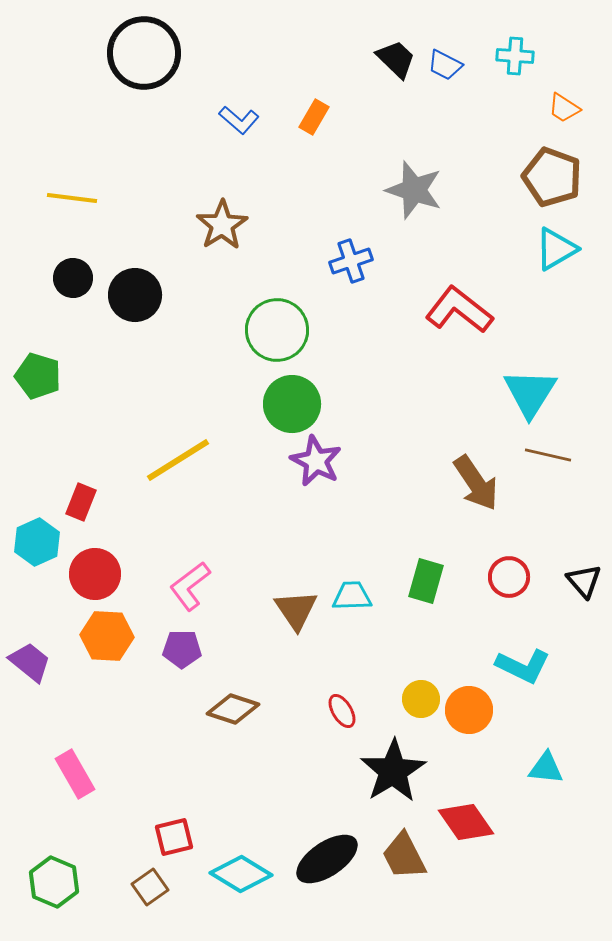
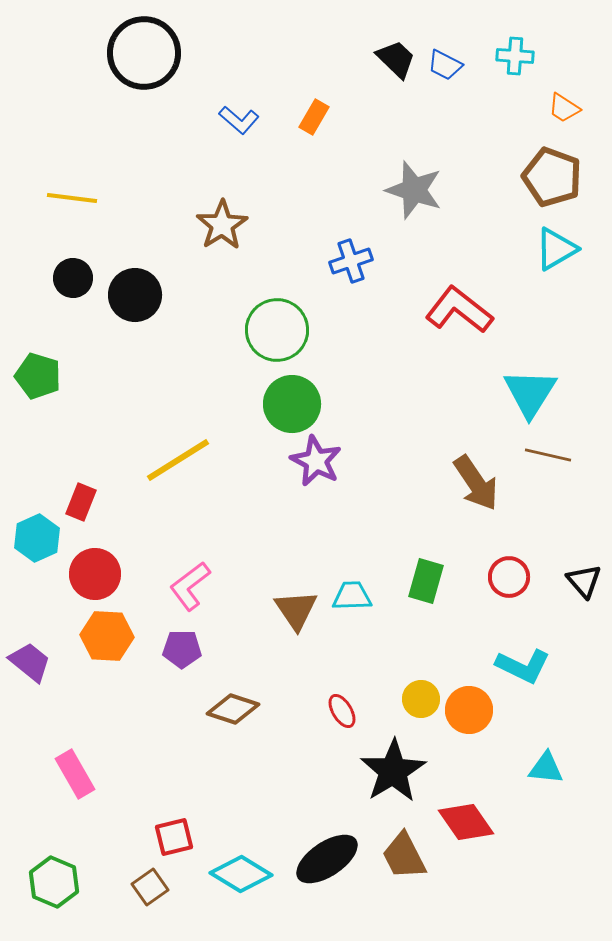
cyan hexagon at (37, 542): moved 4 px up
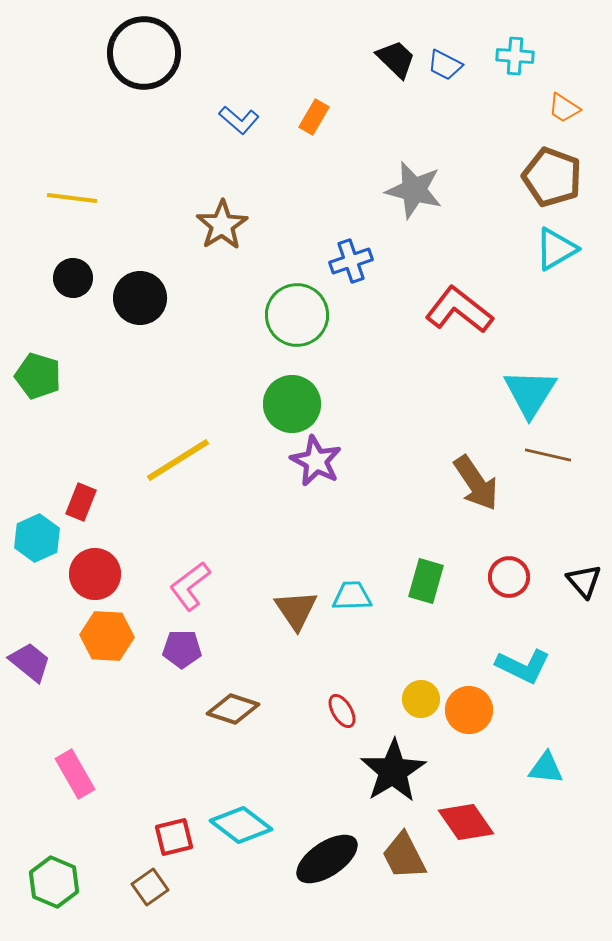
gray star at (414, 190): rotated 4 degrees counterclockwise
black circle at (135, 295): moved 5 px right, 3 px down
green circle at (277, 330): moved 20 px right, 15 px up
cyan diamond at (241, 874): moved 49 px up; rotated 6 degrees clockwise
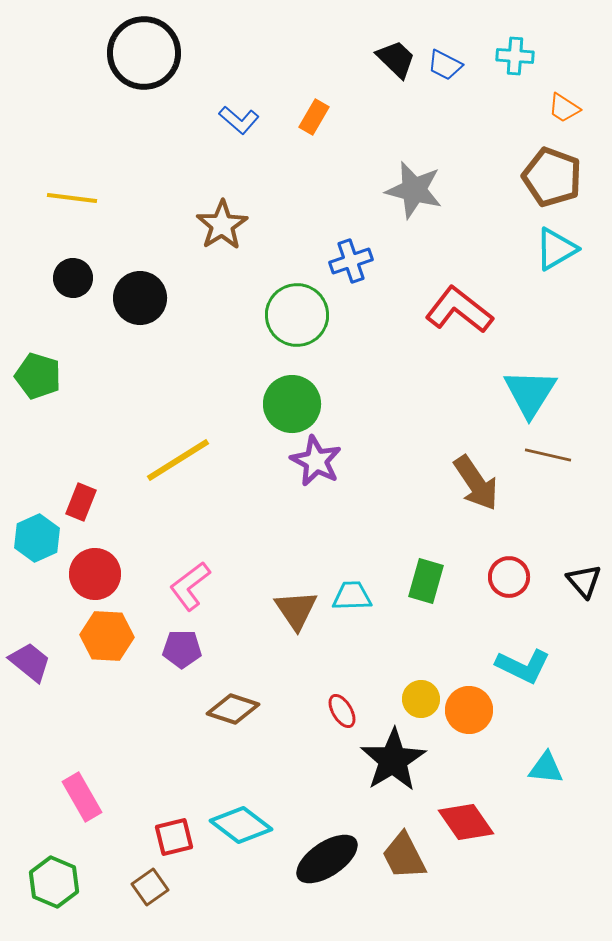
black star at (393, 771): moved 11 px up
pink rectangle at (75, 774): moved 7 px right, 23 px down
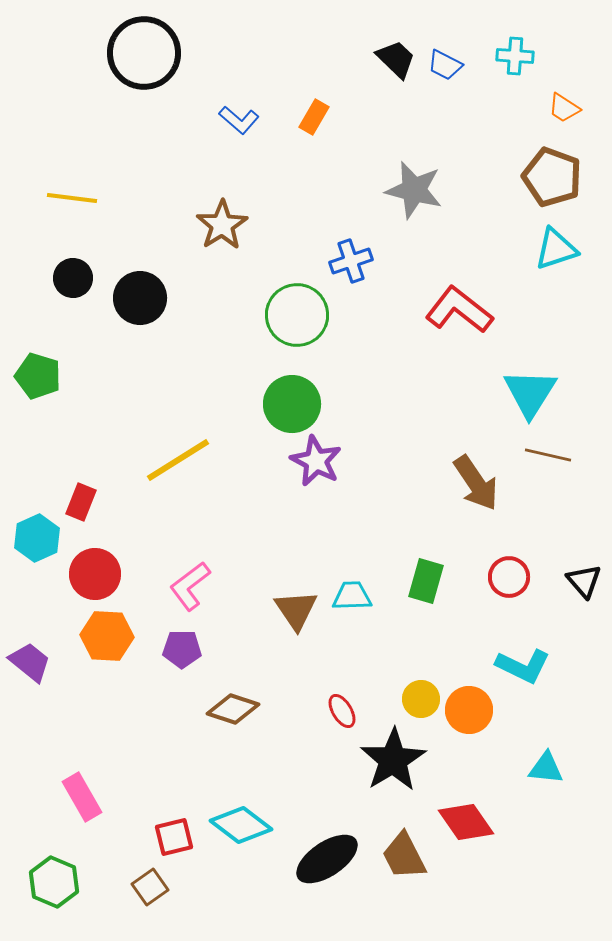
cyan triangle at (556, 249): rotated 12 degrees clockwise
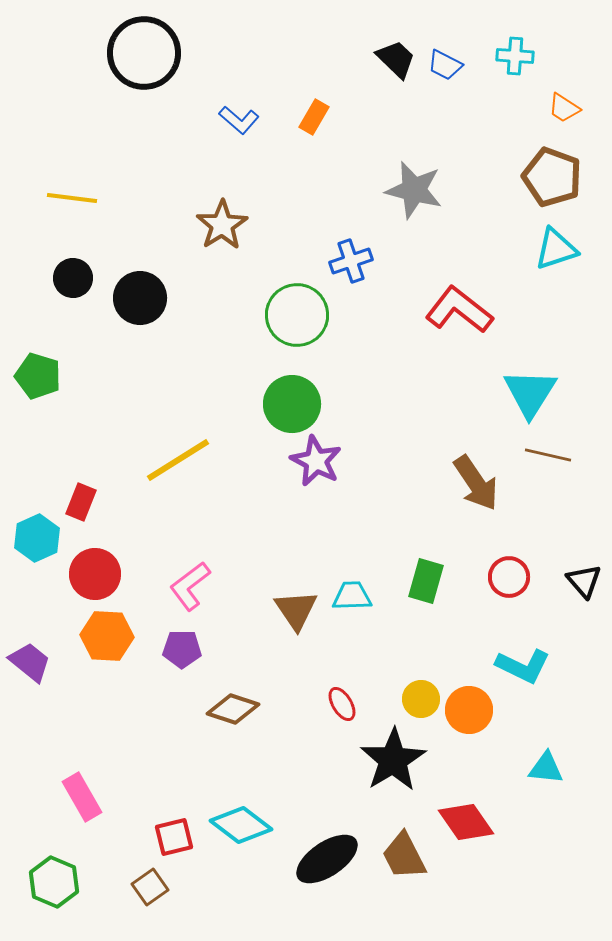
red ellipse at (342, 711): moved 7 px up
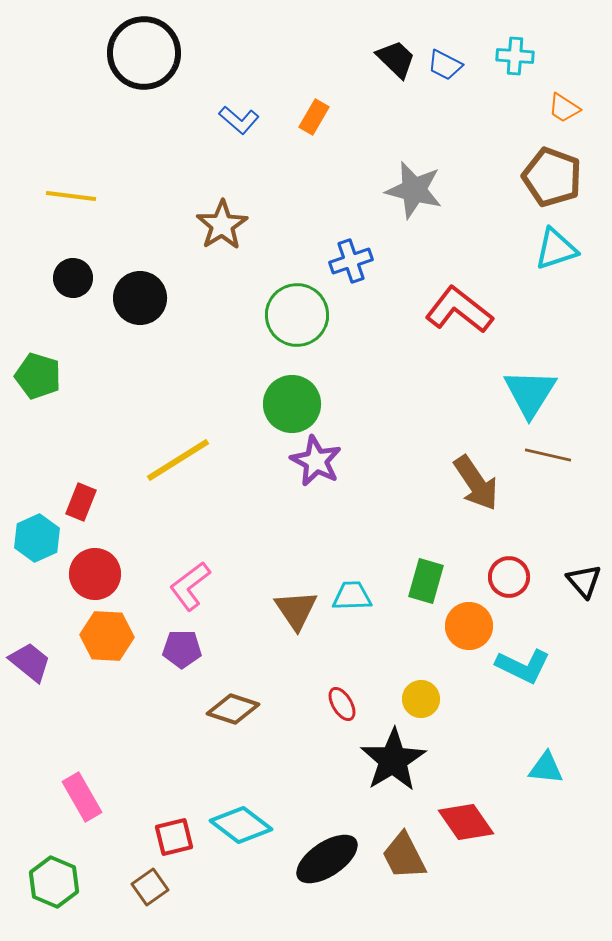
yellow line at (72, 198): moved 1 px left, 2 px up
orange circle at (469, 710): moved 84 px up
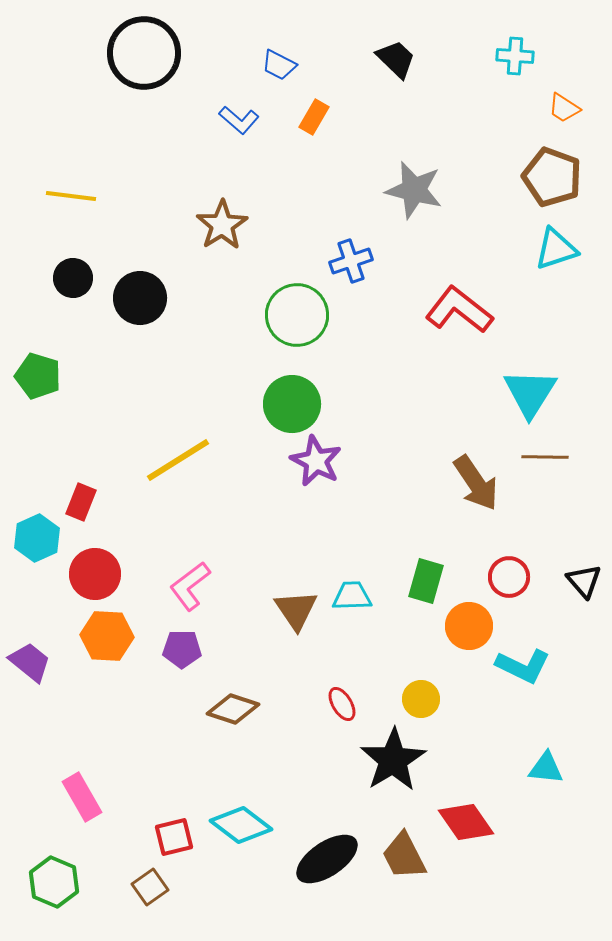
blue trapezoid at (445, 65): moved 166 px left
brown line at (548, 455): moved 3 px left, 2 px down; rotated 12 degrees counterclockwise
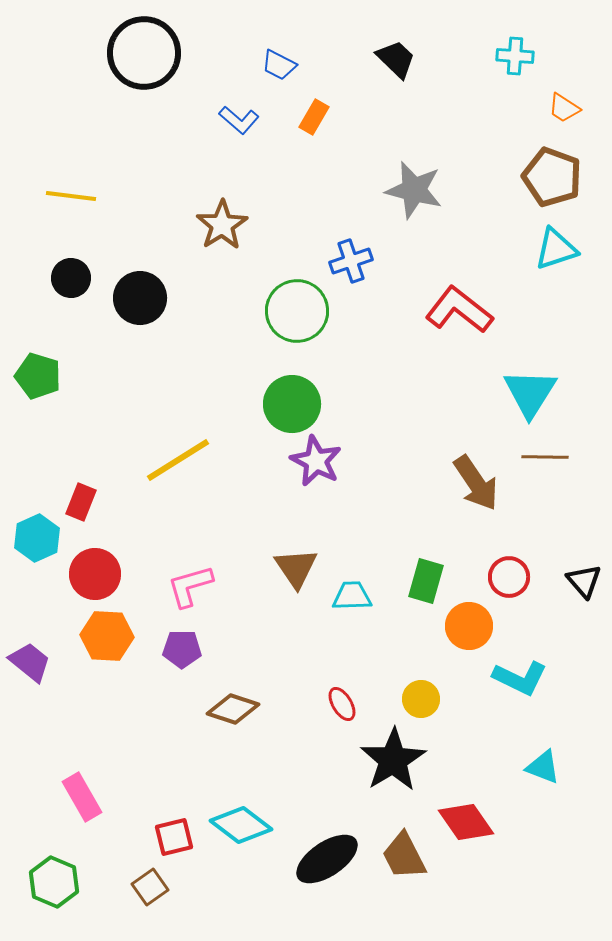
black circle at (73, 278): moved 2 px left
green circle at (297, 315): moved 4 px up
pink L-shape at (190, 586): rotated 21 degrees clockwise
brown triangle at (296, 610): moved 42 px up
cyan L-shape at (523, 666): moved 3 px left, 12 px down
cyan triangle at (546, 768): moved 3 px left, 1 px up; rotated 15 degrees clockwise
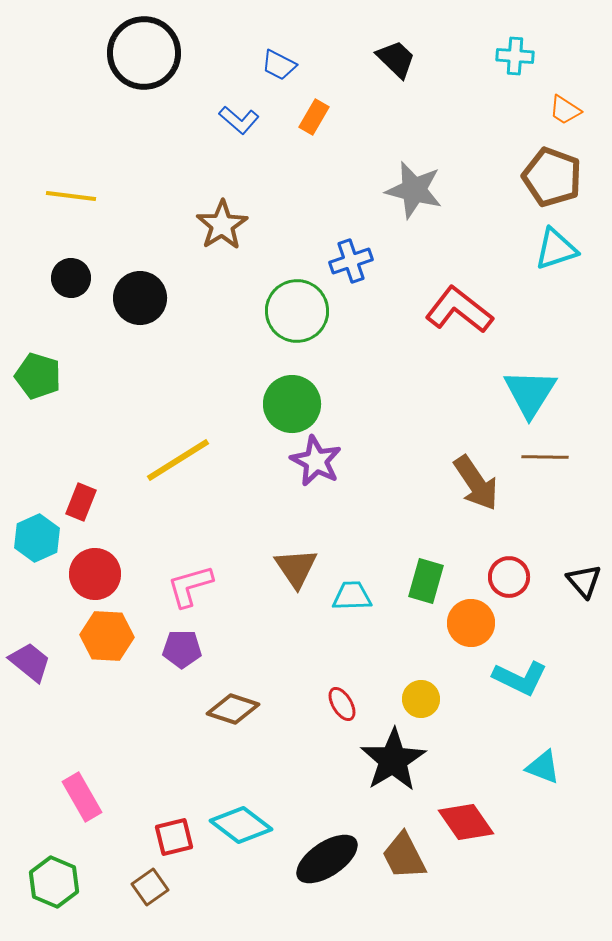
orange trapezoid at (564, 108): moved 1 px right, 2 px down
orange circle at (469, 626): moved 2 px right, 3 px up
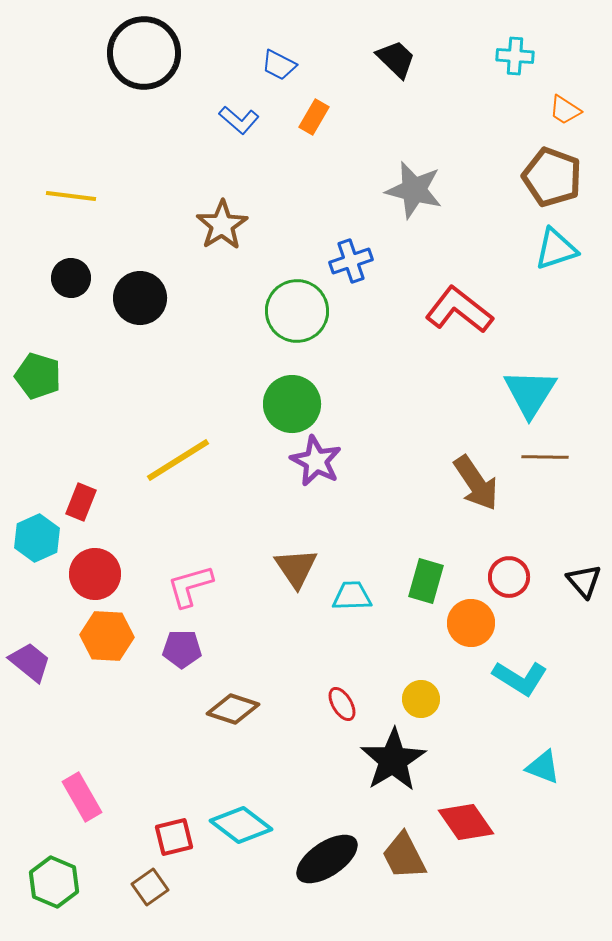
cyan L-shape at (520, 678): rotated 6 degrees clockwise
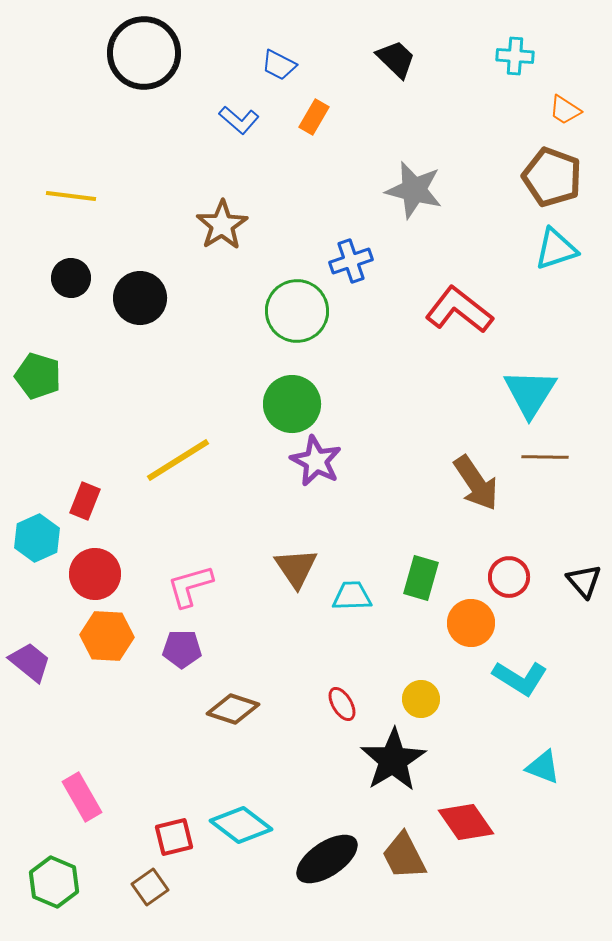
red rectangle at (81, 502): moved 4 px right, 1 px up
green rectangle at (426, 581): moved 5 px left, 3 px up
